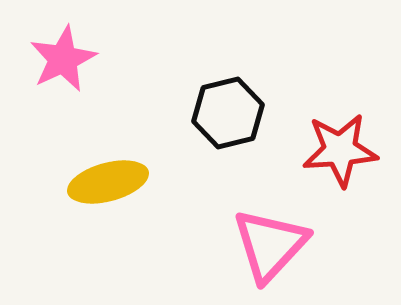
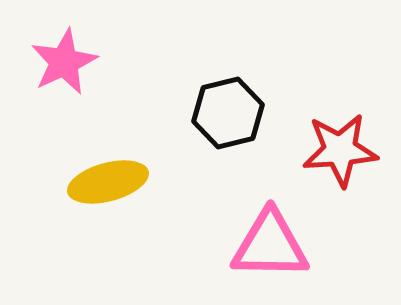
pink star: moved 1 px right, 3 px down
pink triangle: rotated 48 degrees clockwise
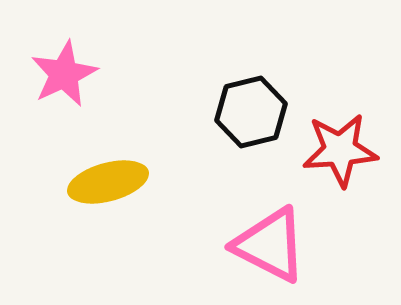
pink star: moved 12 px down
black hexagon: moved 23 px right, 1 px up
pink triangle: rotated 26 degrees clockwise
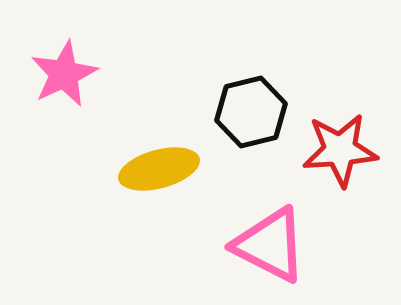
yellow ellipse: moved 51 px right, 13 px up
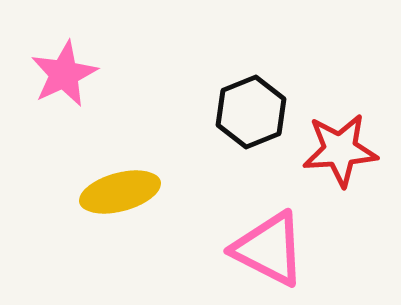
black hexagon: rotated 8 degrees counterclockwise
yellow ellipse: moved 39 px left, 23 px down
pink triangle: moved 1 px left, 4 px down
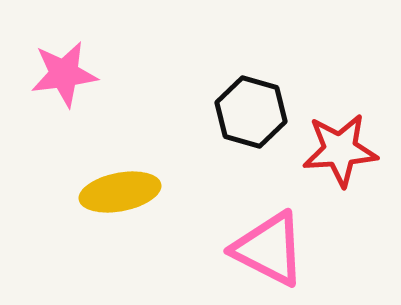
pink star: rotated 18 degrees clockwise
black hexagon: rotated 22 degrees counterclockwise
yellow ellipse: rotated 4 degrees clockwise
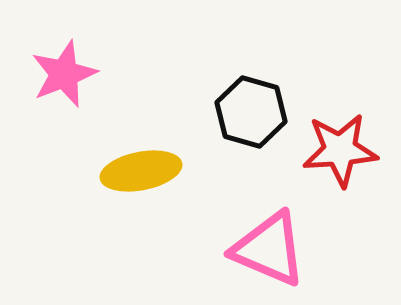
pink star: rotated 14 degrees counterclockwise
yellow ellipse: moved 21 px right, 21 px up
pink triangle: rotated 4 degrees counterclockwise
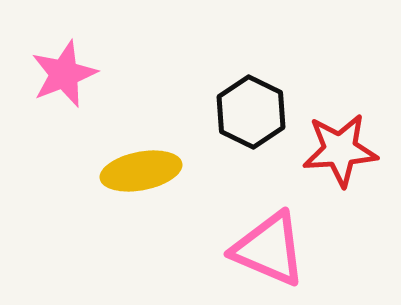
black hexagon: rotated 10 degrees clockwise
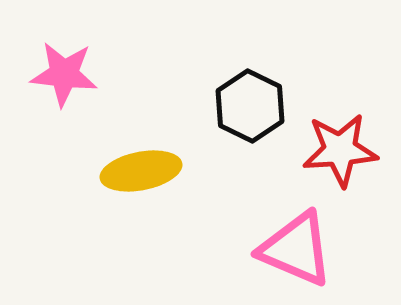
pink star: rotated 28 degrees clockwise
black hexagon: moved 1 px left, 6 px up
pink triangle: moved 27 px right
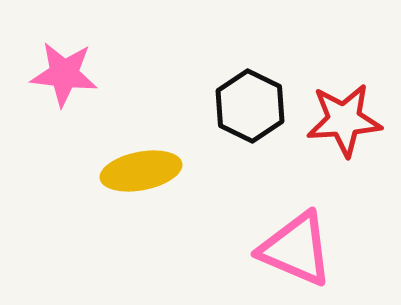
red star: moved 4 px right, 30 px up
